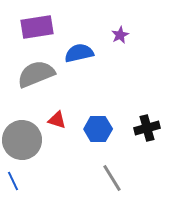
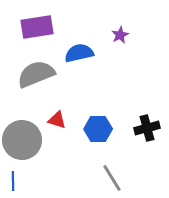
blue line: rotated 24 degrees clockwise
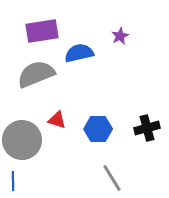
purple rectangle: moved 5 px right, 4 px down
purple star: moved 1 px down
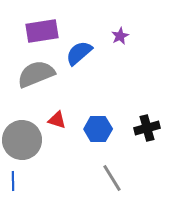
blue semicircle: rotated 28 degrees counterclockwise
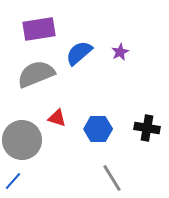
purple rectangle: moved 3 px left, 2 px up
purple star: moved 16 px down
red triangle: moved 2 px up
black cross: rotated 25 degrees clockwise
blue line: rotated 42 degrees clockwise
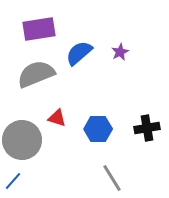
black cross: rotated 20 degrees counterclockwise
